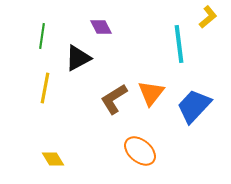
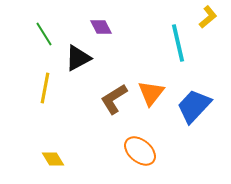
green line: moved 2 px right, 2 px up; rotated 40 degrees counterclockwise
cyan line: moved 1 px left, 1 px up; rotated 6 degrees counterclockwise
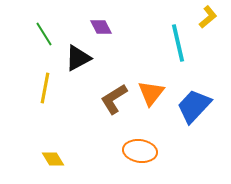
orange ellipse: rotated 32 degrees counterclockwise
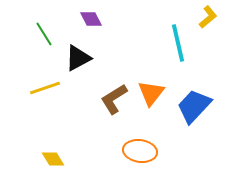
purple diamond: moved 10 px left, 8 px up
yellow line: rotated 60 degrees clockwise
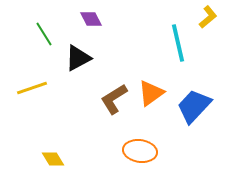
yellow line: moved 13 px left
orange triangle: rotated 16 degrees clockwise
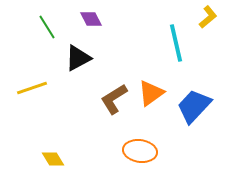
green line: moved 3 px right, 7 px up
cyan line: moved 2 px left
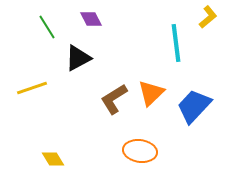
cyan line: rotated 6 degrees clockwise
orange triangle: rotated 8 degrees counterclockwise
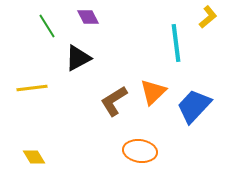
purple diamond: moved 3 px left, 2 px up
green line: moved 1 px up
yellow line: rotated 12 degrees clockwise
orange triangle: moved 2 px right, 1 px up
brown L-shape: moved 2 px down
yellow diamond: moved 19 px left, 2 px up
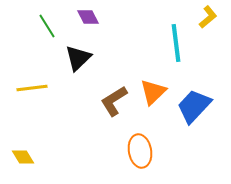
black triangle: rotated 16 degrees counterclockwise
orange ellipse: rotated 72 degrees clockwise
yellow diamond: moved 11 px left
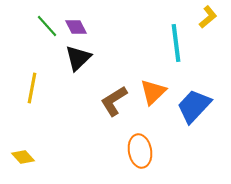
purple diamond: moved 12 px left, 10 px down
green line: rotated 10 degrees counterclockwise
yellow line: rotated 72 degrees counterclockwise
yellow diamond: rotated 10 degrees counterclockwise
